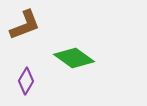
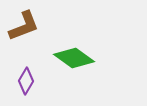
brown L-shape: moved 1 px left, 1 px down
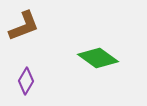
green diamond: moved 24 px right
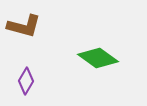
brown L-shape: rotated 36 degrees clockwise
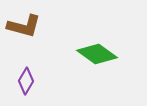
green diamond: moved 1 px left, 4 px up
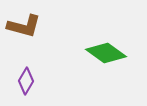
green diamond: moved 9 px right, 1 px up
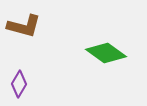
purple diamond: moved 7 px left, 3 px down
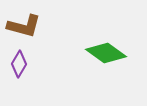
purple diamond: moved 20 px up
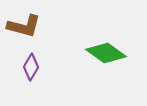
purple diamond: moved 12 px right, 3 px down
